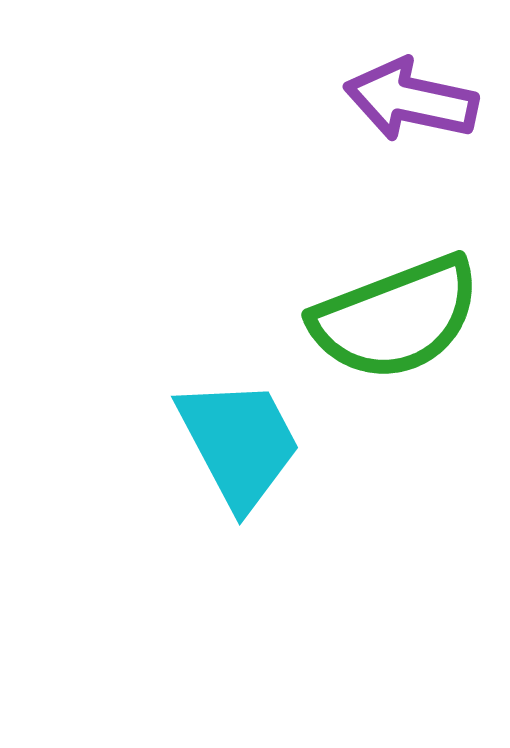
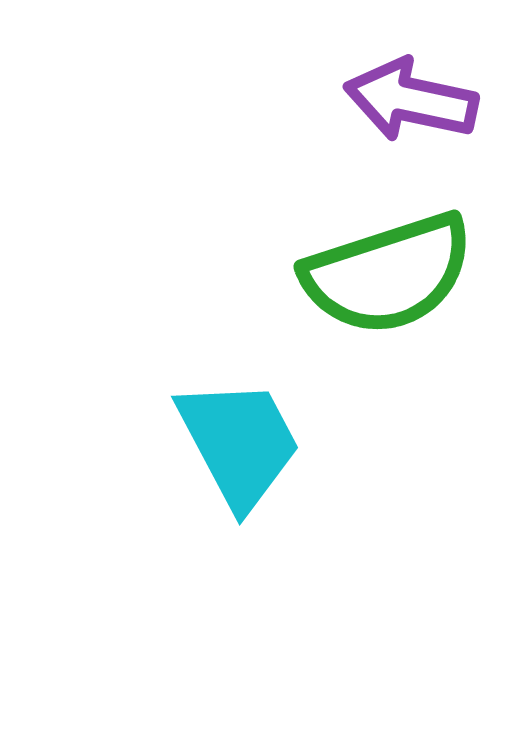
green semicircle: moved 8 px left, 44 px up; rotated 3 degrees clockwise
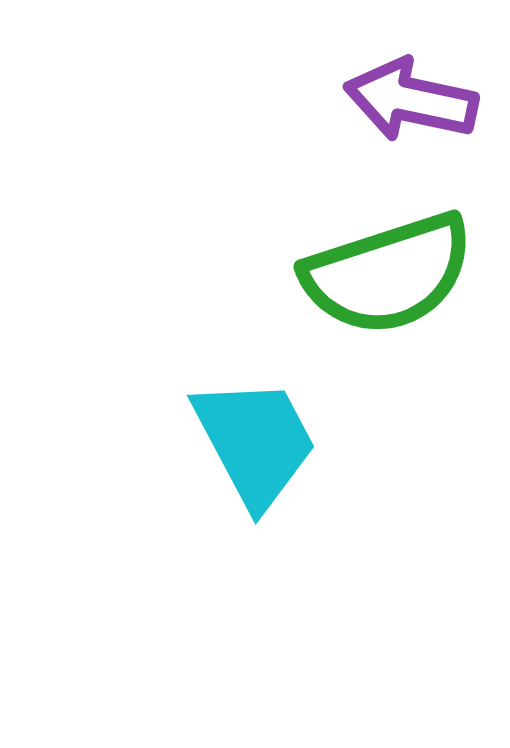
cyan trapezoid: moved 16 px right, 1 px up
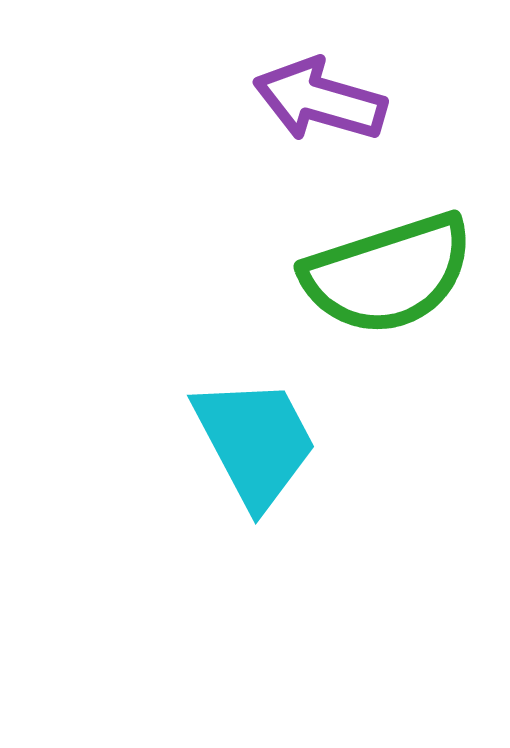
purple arrow: moved 91 px left; rotated 4 degrees clockwise
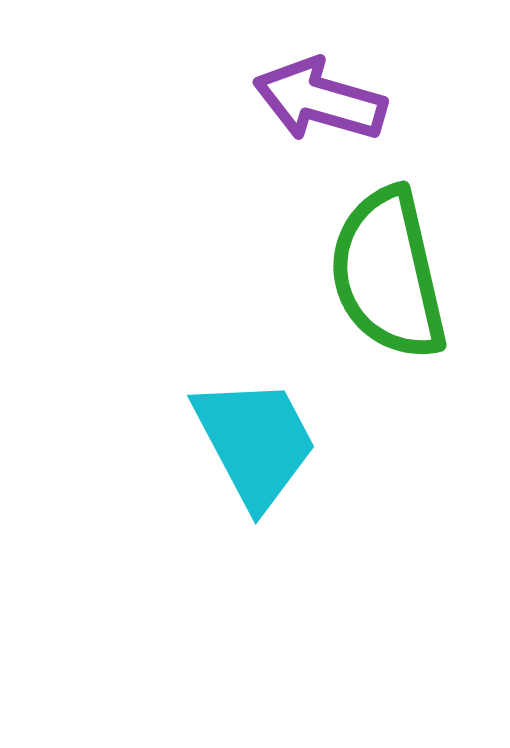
green semicircle: rotated 95 degrees clockwise
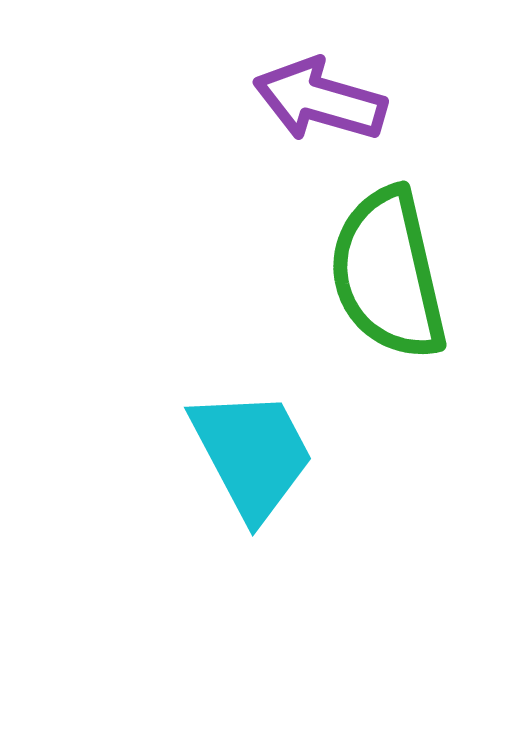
cyan trapezoid: moved 3 px left, 12 px down
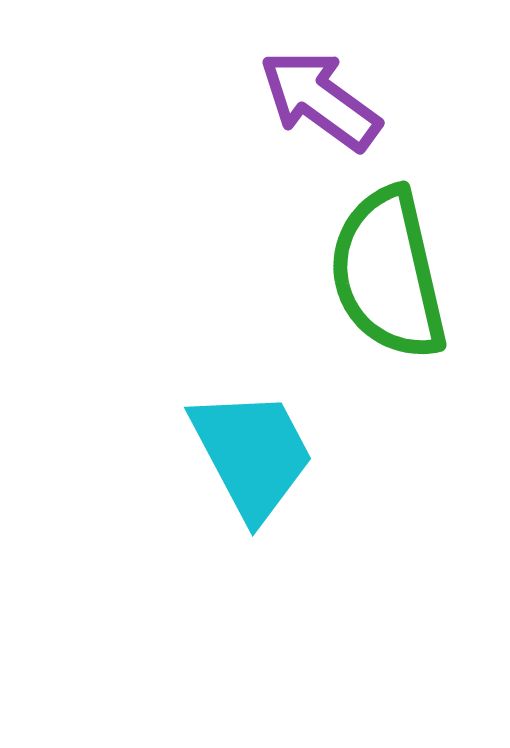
purple arrow: rotated 20 degrees clockwise
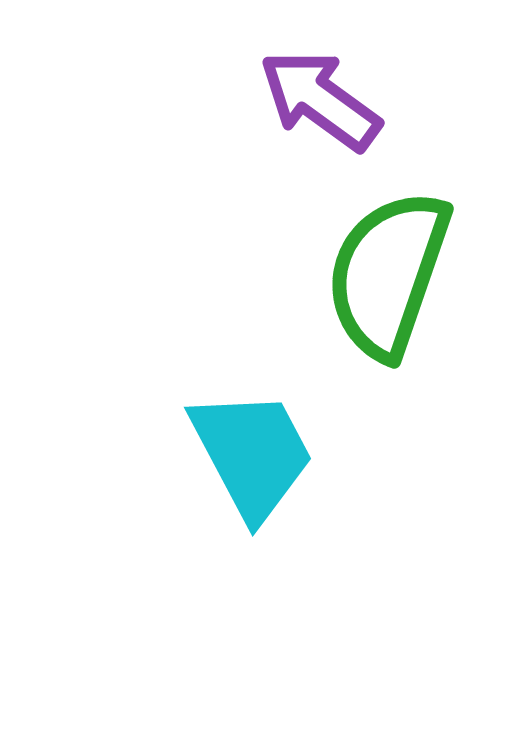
green semicircle: rotated 32 degrees clockwise
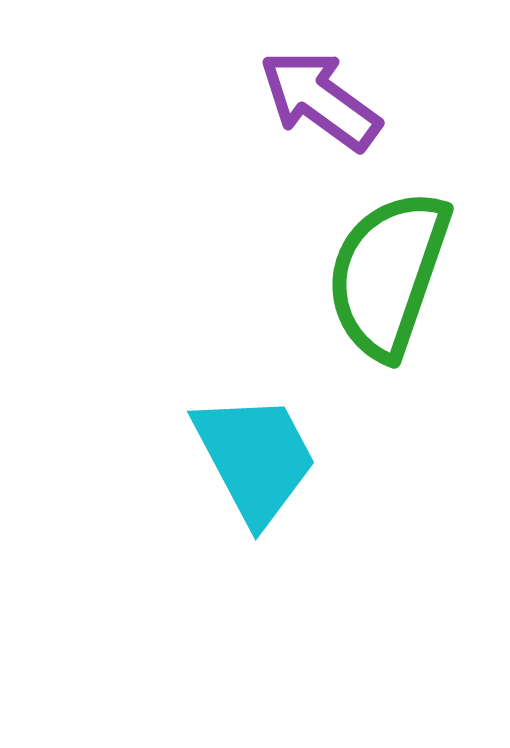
cyan trapezoid: moved 3 px right, 4 px down
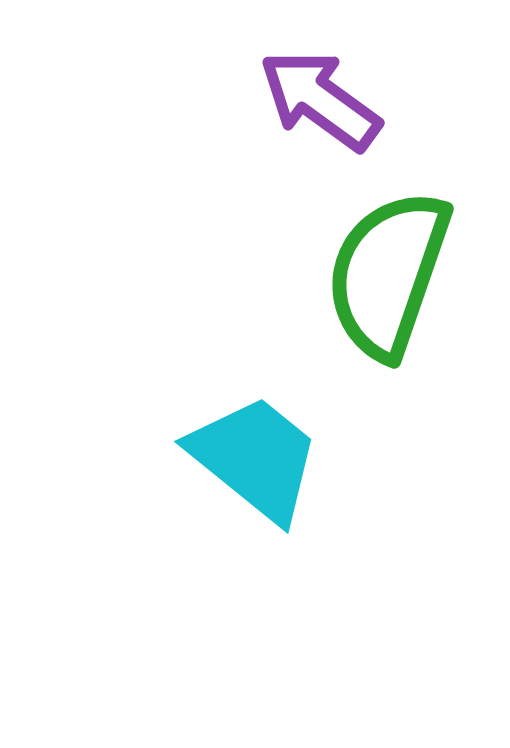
cyan trapezoid: rotated 23 degrees counterclockwise
